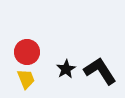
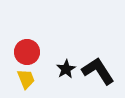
black L-shape: moved 2 px left
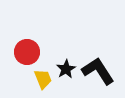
yellow trapezoid: moved 17 px right
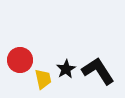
red circle: moved 7 px left, 8 px down
yellow trapezoid: rotated 10 degrees clockwise
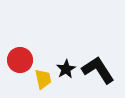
black L-shape: moved 1 px up
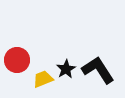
red circle: moved 3 px left
yellow trapezoid: rotated 100 degrees counterclockwise
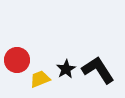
yellow trapezoid: moved 3 px left
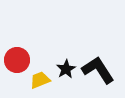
yellow trapezoid: moved 1 px down
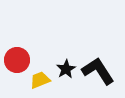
black L-shape: moved 1 px down
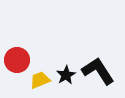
black star: moved 6 px down
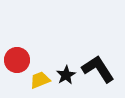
black L-shape: moved 2 px up
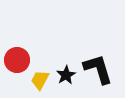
black L-shape: rotated 16 degrees clockwise
yellow trapezoid: rotated 40 degrees counterclockwise
